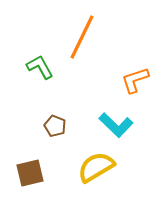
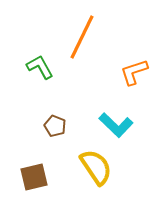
orange L-shape: moved 1 px left, 8 px up
yellow semicircle: rotated 87 degrees clockwise
brown square: moved 4 px right, 4 px down
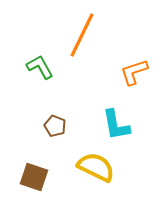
orange line: moved 2 px up
cyan L-shape: rotated 36 degrees clockwise
yellow semicircle: rotated 30 degrees counterclockwise
brown square: rotated 32 degrees clockwise
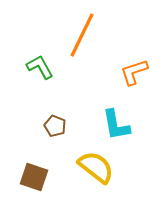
yellow semicircle: rotated 12 degrees clockwise
